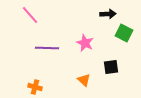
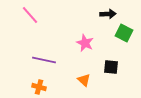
purple line: moved 3 px left, 12 px down; rotated 10 degrees clockwise
black square: rotated 14 degrees clockwise
orange cross: moved 4 px right
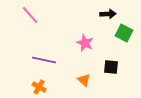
orange cross: rotated 16 degrees clockwise
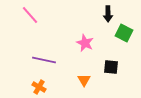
black arrow: rotated 91 degrees clockwise
orange triangle: rotated 16 degrees clockwise
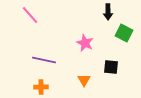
black arrow: moved 2 px up
orange cross: moved 2 px right; rotated 32 degrees counterclockwise
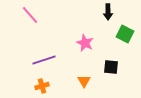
green square: moved 1 px right, 1 px down
purple line: rotated 30 degrees counterclockwise
orange triangle: moved 1 px down
orange cross: moved 1 px right, 1 px up; rotated 16 degrees counterclockwise
